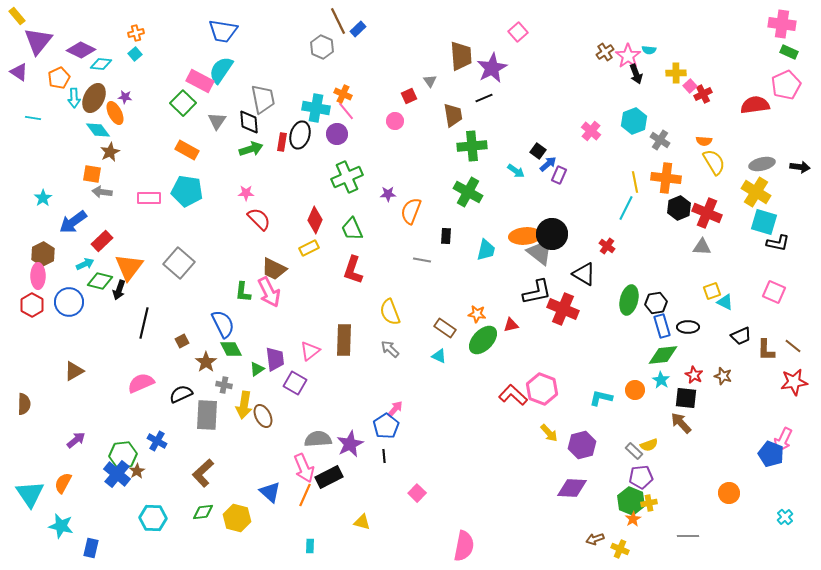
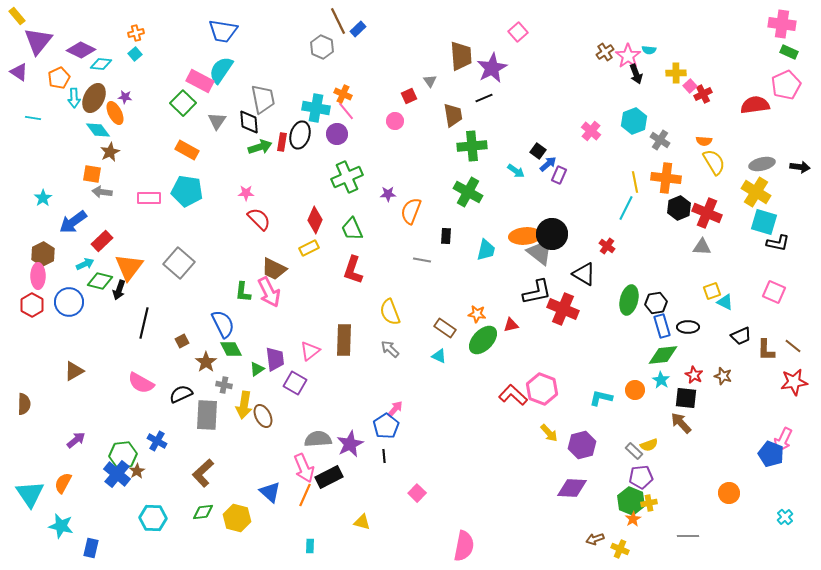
green arrow at (251, 149): moved 9 px right, 2 px up
pink semicircle at (141, 383): rotated 128 degrees counterclockwise
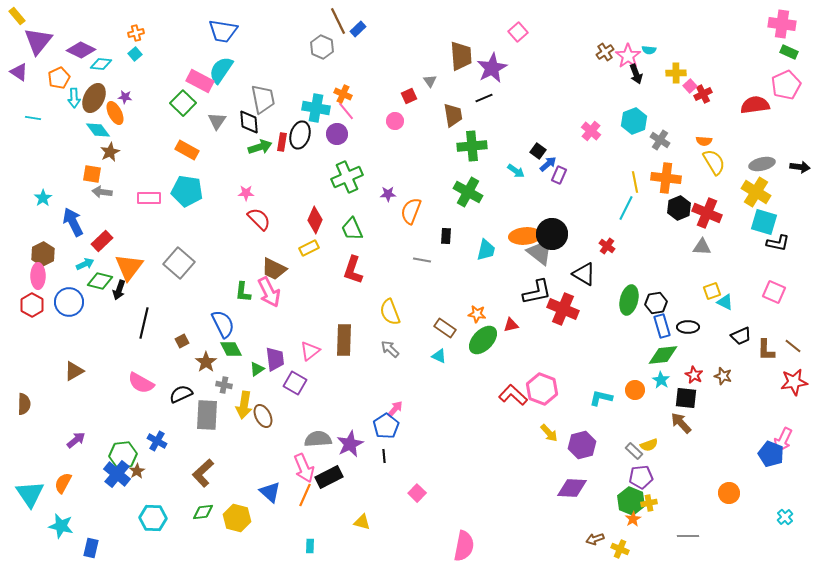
blue arrow at (73, 222): rotated 100 degrees clockwise
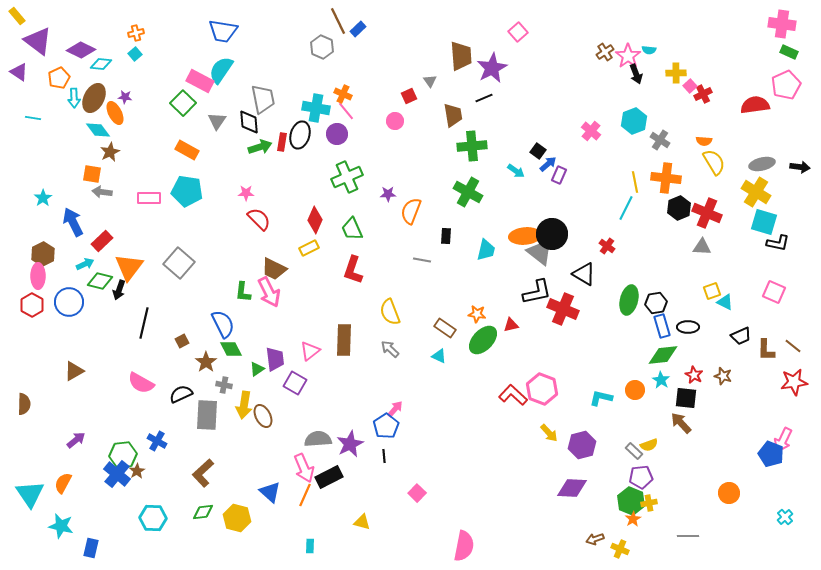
purple triangle at (38, 41): rotated 32 degrees counterclockwise
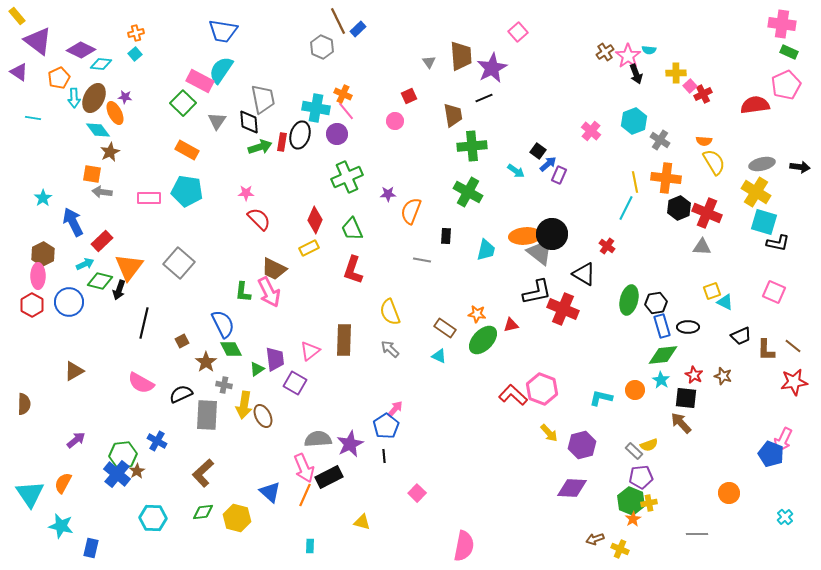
gray triangle at (430, 81): moved 1 px left, 19 px up
gray line at (688, 536): moved 9 px right, 2 px up
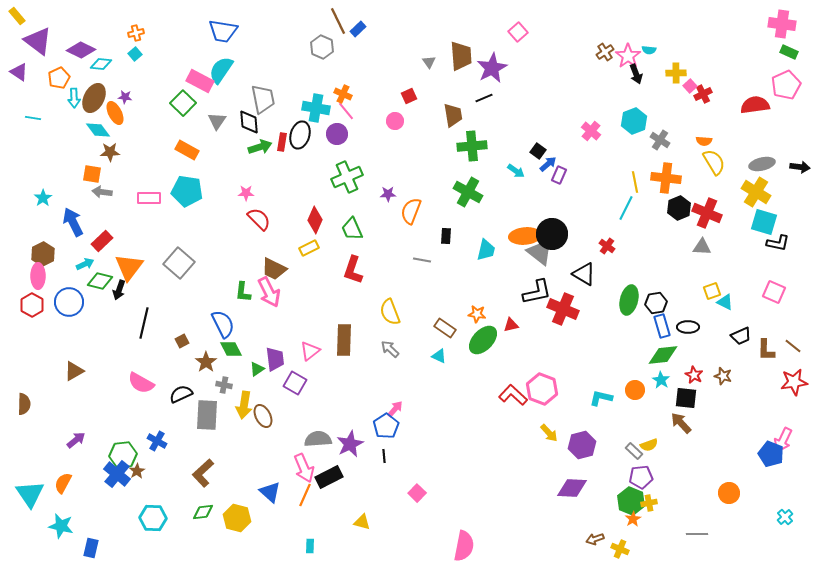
brown star at (110, 152): rotated 24 degrees clockwise
